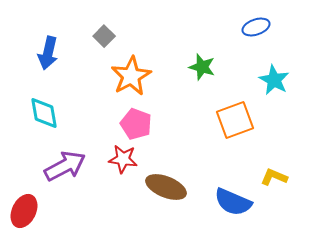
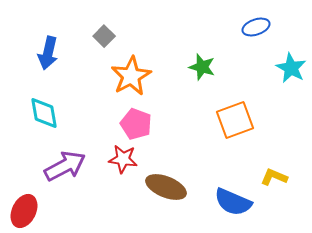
cyan star: moved 17 px right, 12 px up
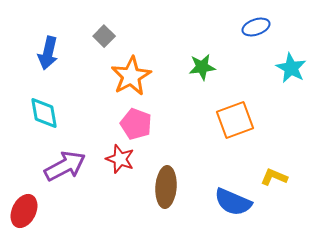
green star: rotated 24 degrees counterclockwise
red star: moved 3 px left; rotated 12 degrees clockwise
brown ellipse: rotated 72 degrees clockwise
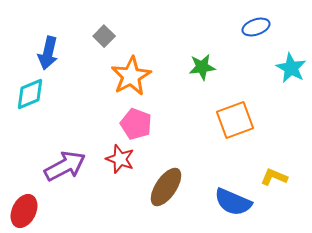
cyan diamond: moved 14 px left, 19 px up; rotated 76 degrees clockwise
brown ellipse: rotated 30 degrees clockwise
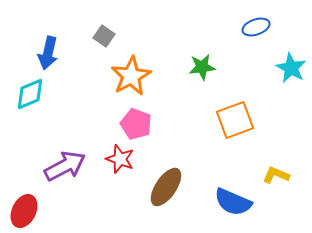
gray square: rotated 10 degrees counterclockwise
yellow L-shape: moved 2 px right, 2 px up
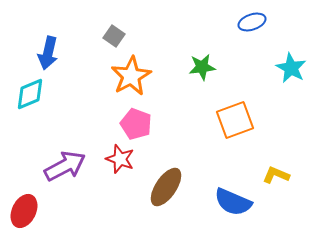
blue ellipse: moved 4 px left, 5 px up
gray square: moved 10 px right
